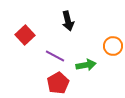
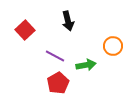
red square: moved 5 px up
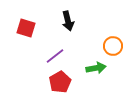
red square: moved 1 px right, 2 px up; rotated 30 degrees counterclockwise
purple line: rotated 66 degrees counterclockwise
green arrow: moved 10 px right, 3 px down
red pentagon: moved 2 px right, 1 px up
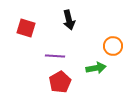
black arrow: moved 1 px right, 1 px up
purple line: rotated 42 degrees clockwise
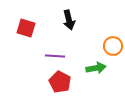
red pentagon: rotated 15 degrees counterclockwise
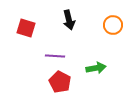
orange circle: moved 21 px up
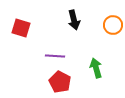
black arrow: moved 5 px right
red square: moved 5 px left
green arrow: rotated 96 degrees counterclockwise
